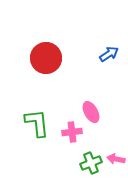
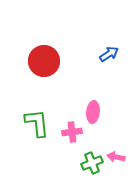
red circle: moved 2 px left, 3 px down
pink ellipse: moved 2 px right; rotated 35 degrees clockwise
pink arrow: moved 2 px up
green cross: moved 1 px right
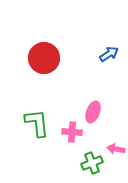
red circle: moved 3 px up
pink ellipse: rotated 15 degrees clockwise
pink cross: rotated 12 degrees clockwise
pink arrow: moved 8 px up
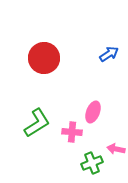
green L-shape: rotated 64 degrees clockwise
